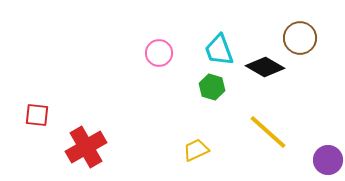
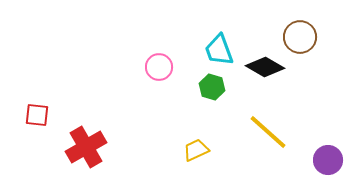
brown circle: moved 1 px up
pink circle: moved 14 px down
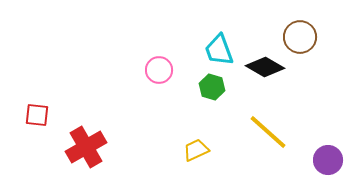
pink circle: moved 3 px down
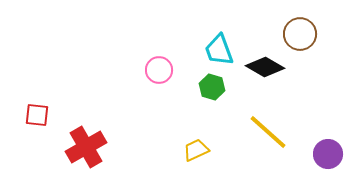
brown circle: moved 3 px up
purple circle: moved 6 px up
